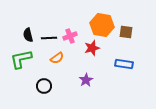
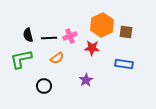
orange hexagon: rotated 25 degrees clockwise
red star: rotated 21 degrees clockwise
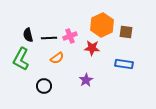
green L-shape: rotated 50 degrees counterclockwise
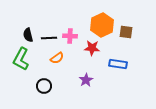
pink cross: rotated 24 degrees clockwise
blue rectangle: moved 6 px left
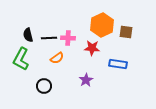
pink cross: moved 2 px left, 2 px down
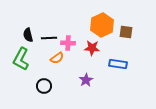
pink cross: moved 5 px down
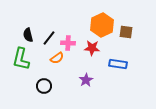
black line: rotated 49 degrees counterclockwise
green L-shape: rotated 15 degrees counterclockwise
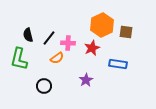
red star: rotated 28 degrees counterclockwise
green L-shape: moved 2 px left
